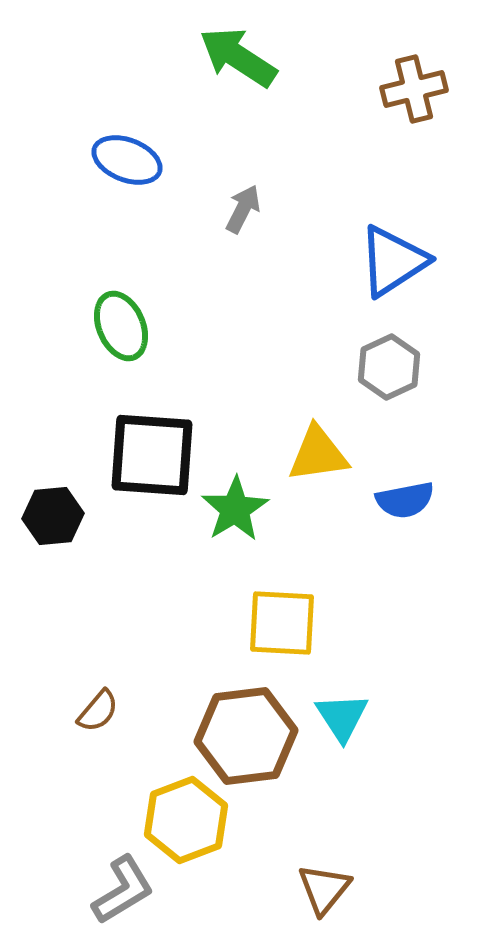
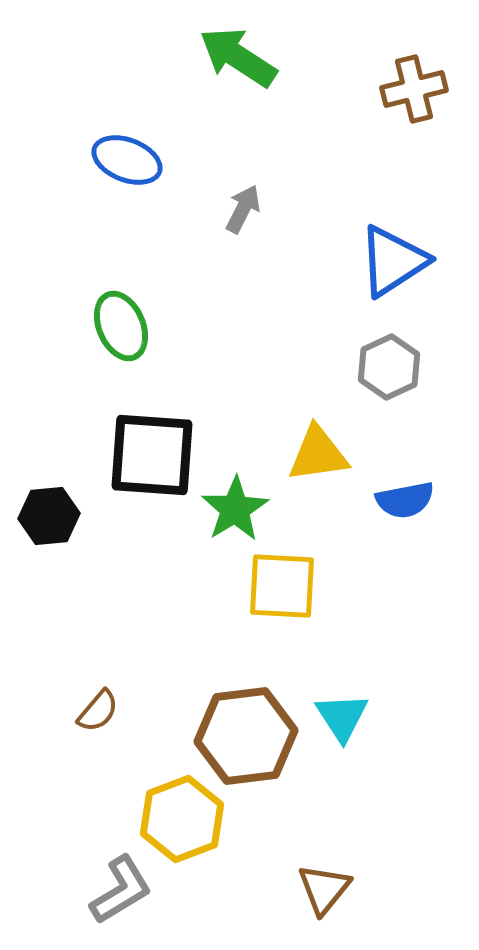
black hexagon: moved 4 px left
yellow square: moved 37 px up
yellow hexagon: moved 4 px left, 1 px up
gray L-shape: moved 2 px left
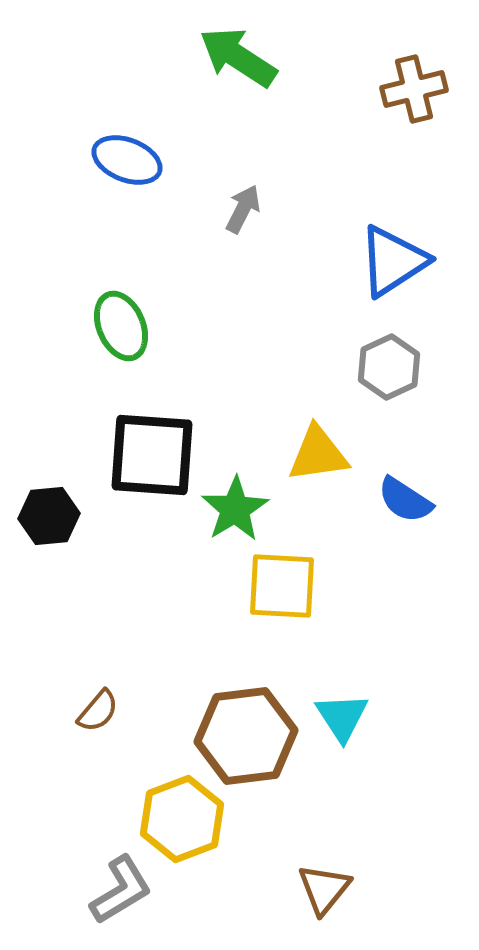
blue semicircle: rotated 44 degrees clockwise
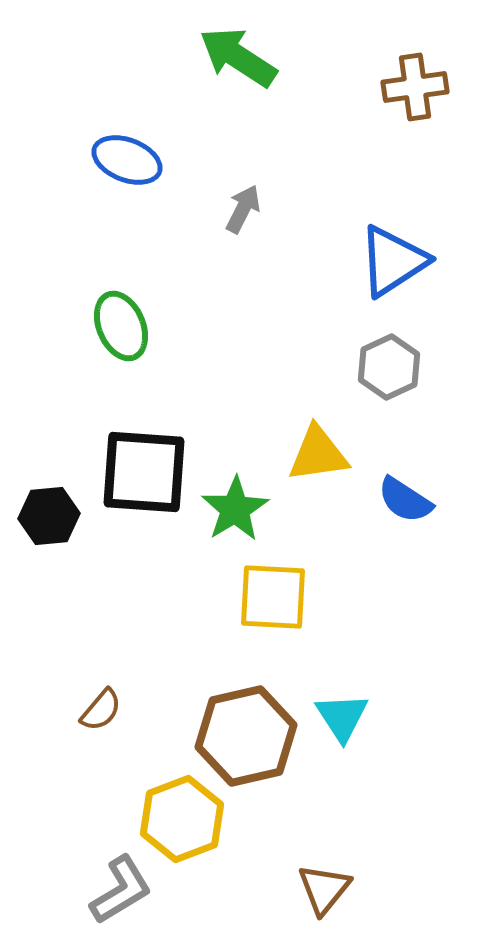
brown cross: moved 1 px right, 2 px up; rotated 6 degrees clockwise
black square: moved 8 px left, 17 px down
yellow square: moved 9 px left, 11 px down
brown semicircle: moved 3 px right, 1 px up
brown hexagon: rotated 6 degrees counterclockwise
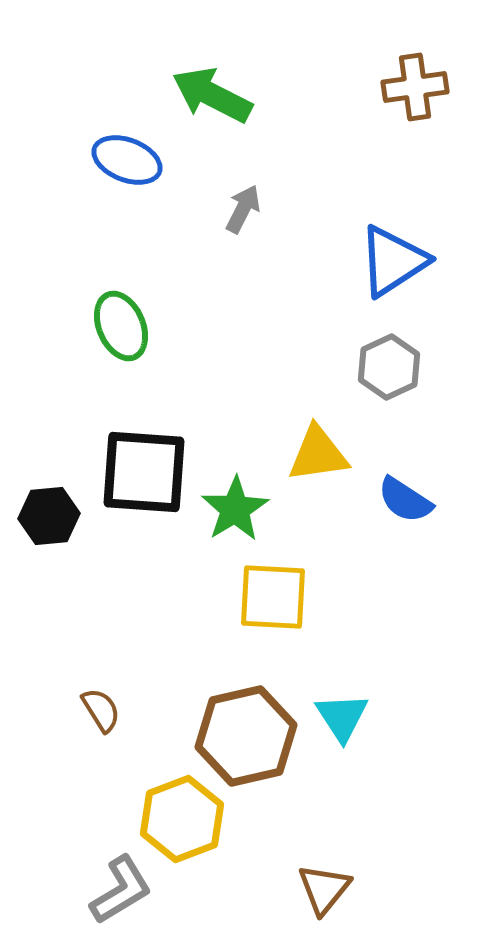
green arrow: moved 26 px left, 38 px down; rotated 6 degrees counterclockwise
brown semicircle: rotated 72 degrees counterclockwise
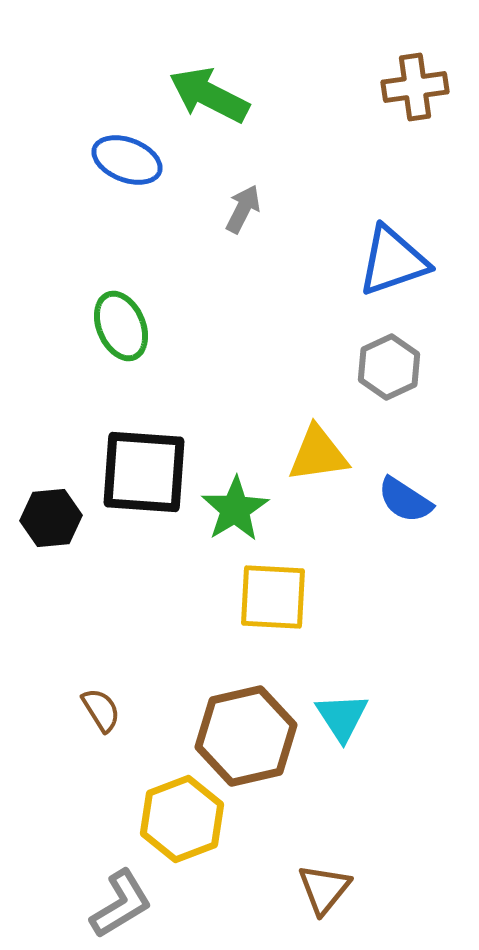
green arrow: moved 3 px left
blue triangle: rotated 14 degrees clockwise
black hexagon: moved 2 px right, 2 px down
gray L-shape: moved 14 px down
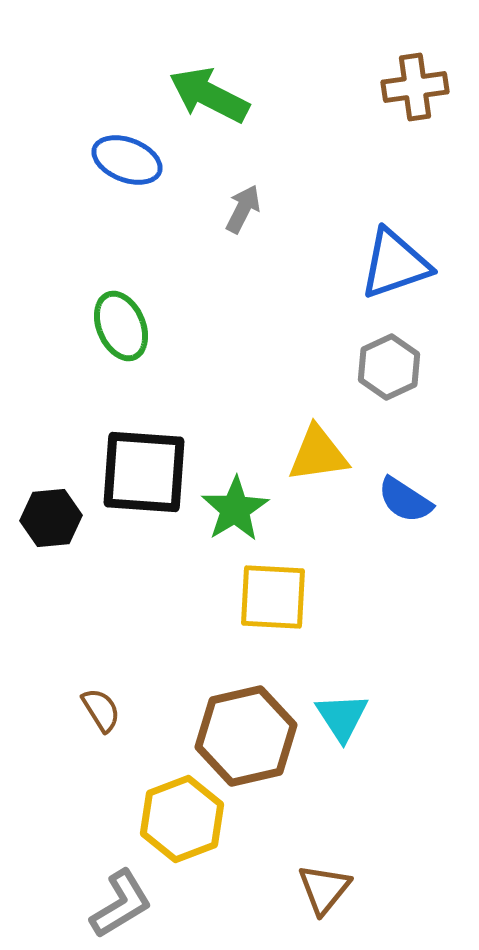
blue triangle: moved 2 px right, 3 px down
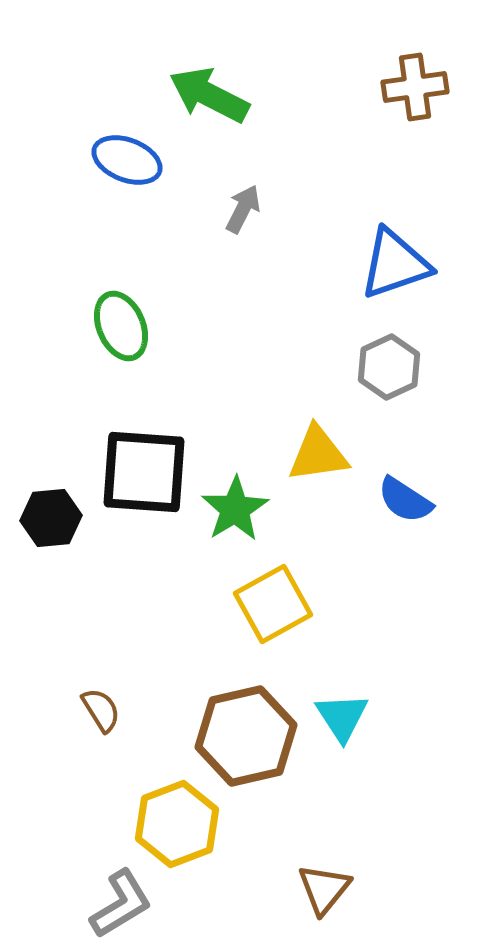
yellow square: moved 7 px down; rotated 32 degrees counterclockwise
yellow hexagon: moved 5 px left, 5 px down
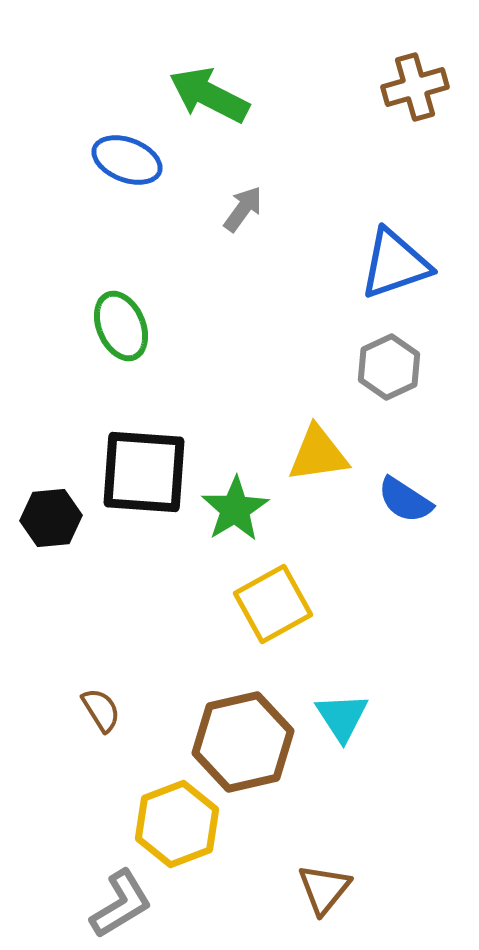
brown cross: rotated 8 degrees counterclockwise
gray arrow: rotated 9 degrees clockwise
brown hexagon: moved 3 px left, 6 px down
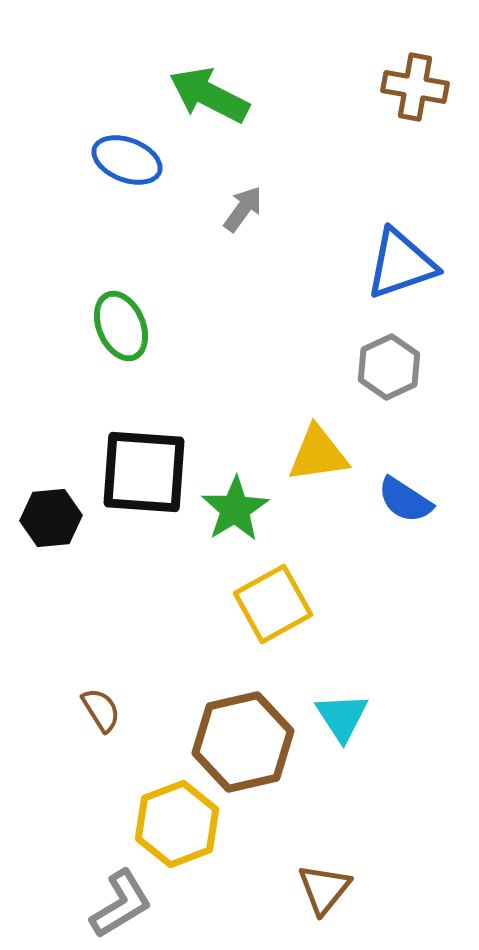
brown cross: rotated 26 degrees clockwise
blue triangle: moved 6 px right
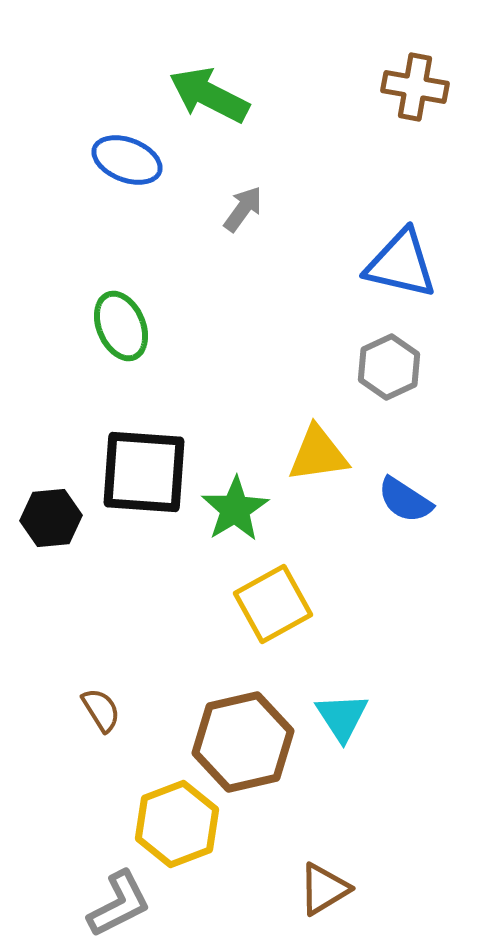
blue triangle: rotated 32 degrees clockwise
brown triangle: rotated 20 degrees clockwise
gray L-shape: moved 2 px left; rotated 4 degrees clockwise
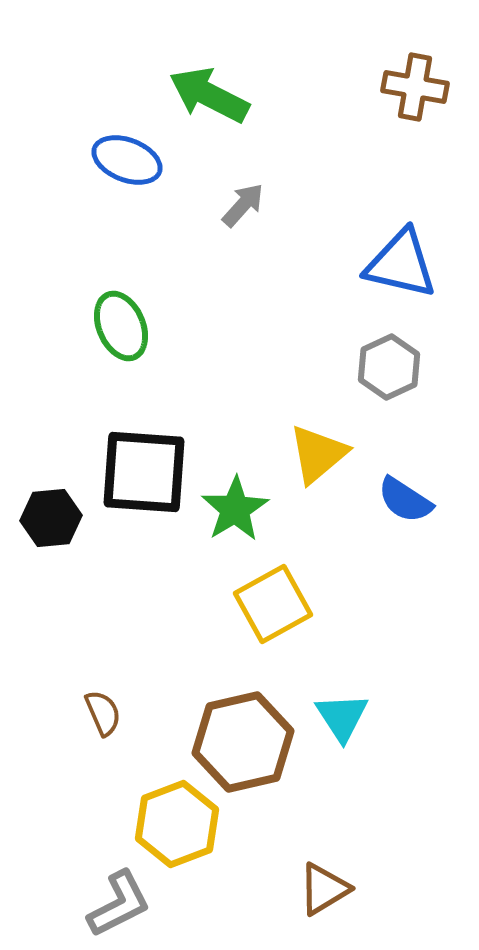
gray arrow: moved 4 px up; rotated 6 degrees clockwise
yellow triangle: rotated 32 degrees counterclockwise
brown semicircle: moved 2 px right, 3 px down; rotated 9 degrees clockwise
